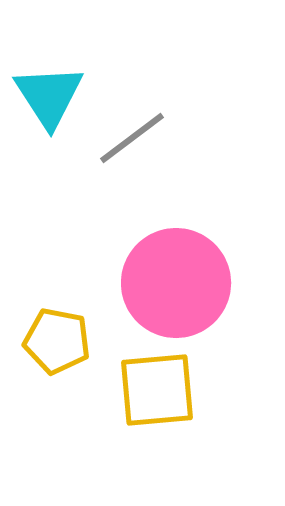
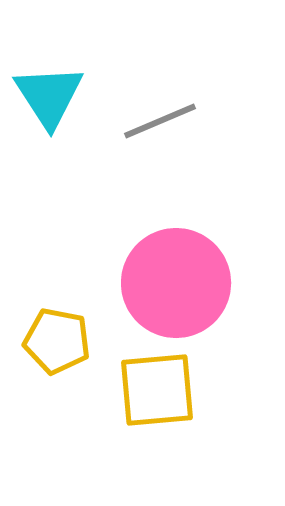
gray line: moved 28 px right, 17 px up; rotated 14 degrees clockwise
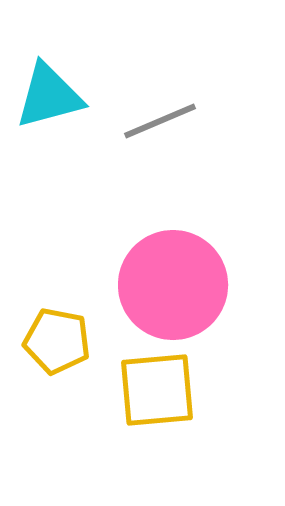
cyan triangle: rotated 48 degrees clockwise
pink circle: moved 3 px left, 2 px down
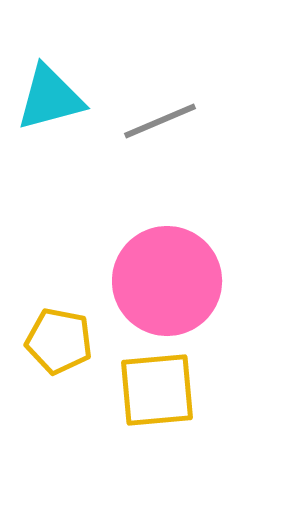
cyan triangle: moved 1 px right, 2 px down
pink circle: moved 6 px left, 4 px up
yellow pentagon: moved 2 px right
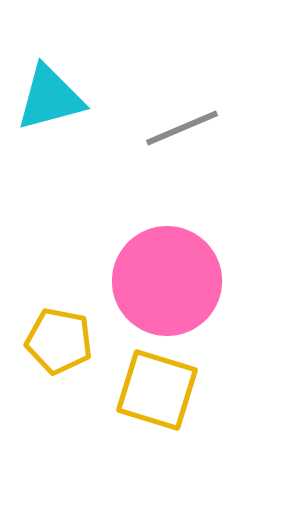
gray line: moved 22 px right, 7 px down
yellow square: rotated 22 degrees clockwise
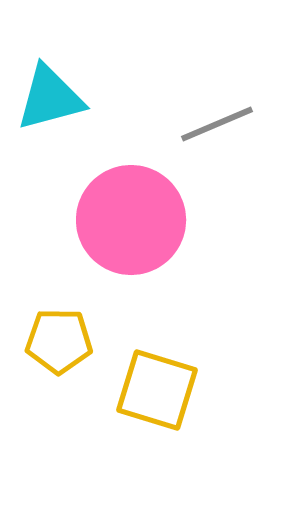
gray line: moved 35 px right, 4 px up
pink circle: moved 36 px left, 61 px up
yellow pentagon: rotated 10 degrees counterclockwise
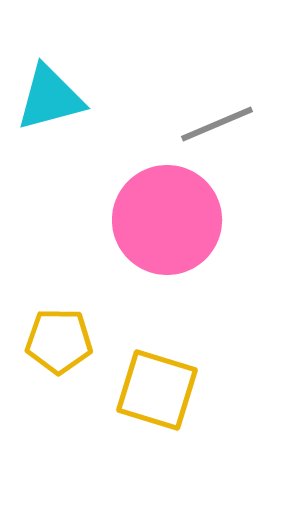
pink circle: moved 36 px right
